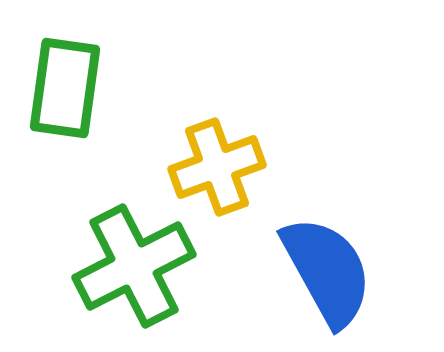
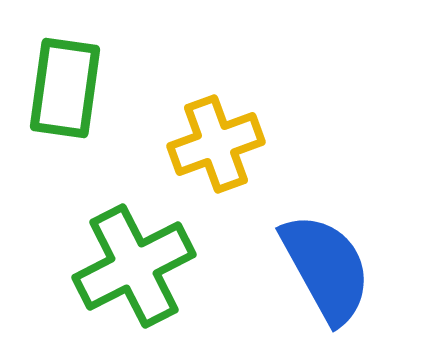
yellow cross: moved 1 px left, 23 px up
blue semicircle: moved 1 px left, 3 px up
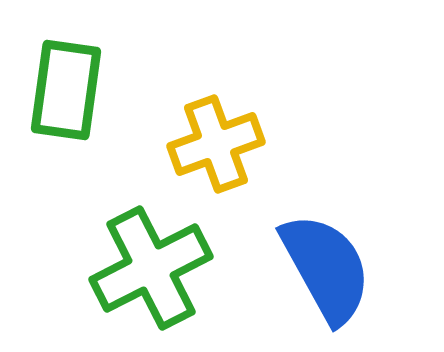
green rectangle: moved 1 px right, 2 px down
green cross: moved 17 px right, 2 px down
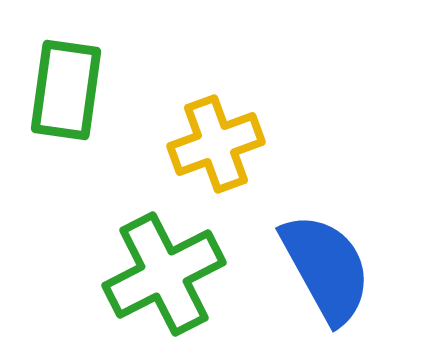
green cross: moved 13 px right, 6 px down
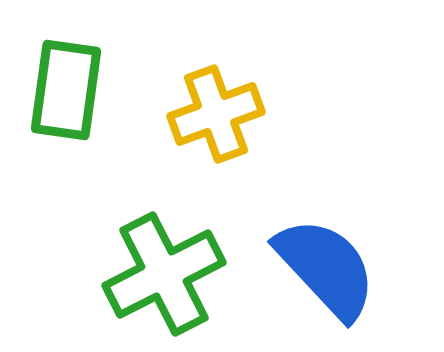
yellow cross: moved 30 px up
blue semicircle: rotated 14 degrees counterclockwise
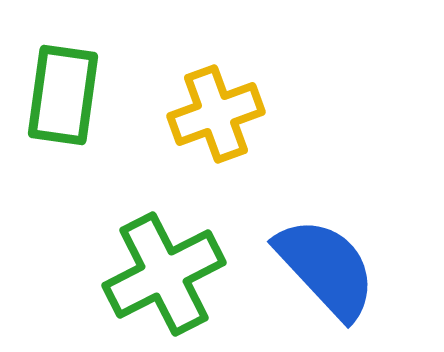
green rectangle: moved 3 px left, 5 px down
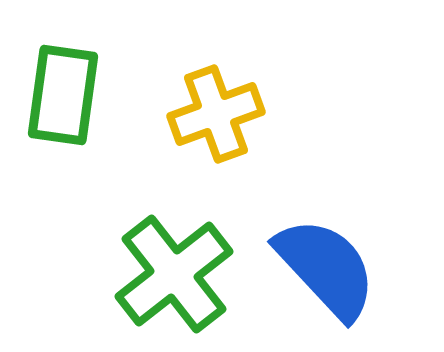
green cross: moved 10 px right; rotated 11 degrees counterclockwise
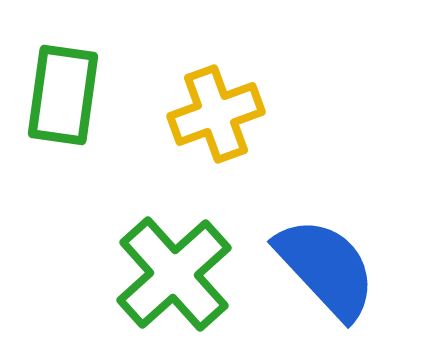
green cross: rotated 4 degrees counterclockwise
